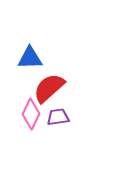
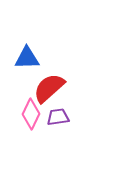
blue triangle: moved 3 px left
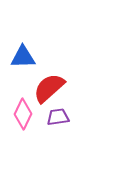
blue triangle: moved 4 px left, 1 px up
pink diamond: moved 8 px left
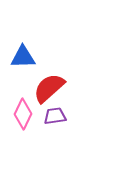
purple trapezoid: moved 3 px left, 1 px up
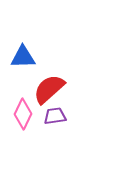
red semicircle: moved 1 px down
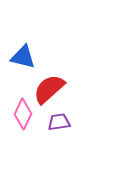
blue triangle: rotated 16 degrees clockwise
purple trapezoid: moved 4 px right, 6 px down
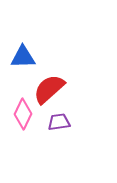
blue triangle: rotated 16 degrees counterclockwise
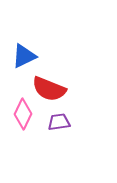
blue triangle: moved 1 px right, 1 px up; rotated 24 degrees counterclockwise
red semicircle: rotated 116 degrees counterclockwise
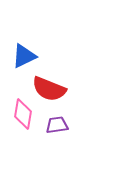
pink diamond: rotated 16 degrees counterclockwise
purple trapezoid: moved 2 px left, 3 px down
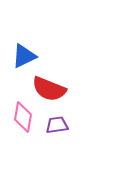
pink diamond: moved 3 px down
